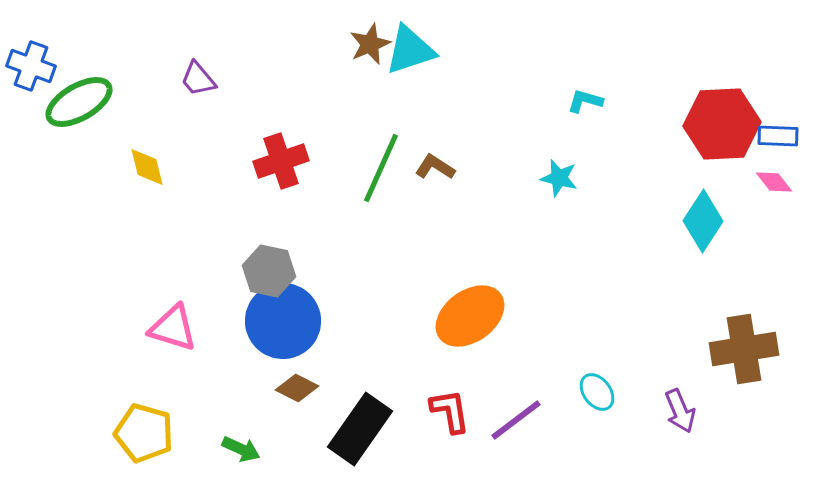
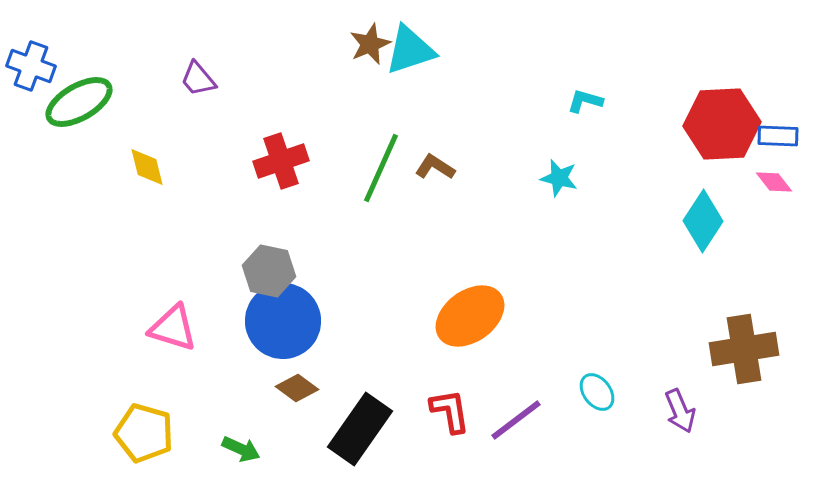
brown diamond: rotated 9 degrees clockwise
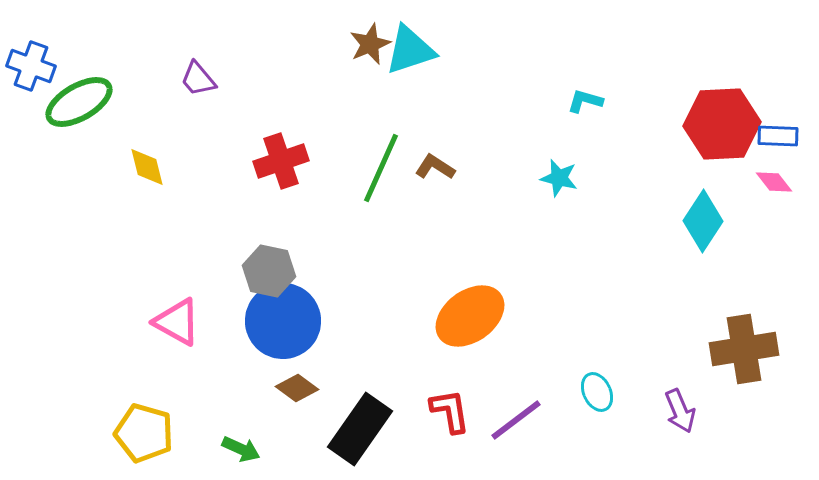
pink triangle: moved 4 px right, 6 px up; rotated 12 degrees clockwise
cyan ellipse: rotated 12 degrees clockwise
